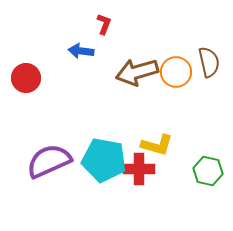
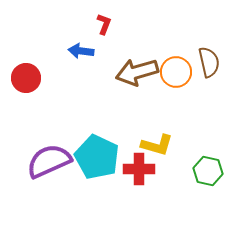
cyan pentagon: moved 7 px left, 3 px up; rotated 15 degrees clockwise
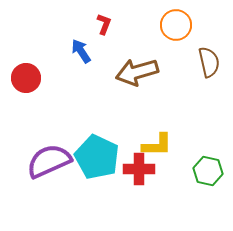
blue arrow: rotated 50 degrees clockwise
orange circle: moved 47 px up
yellow L-shape: rotated 16 degrees counterclockwise
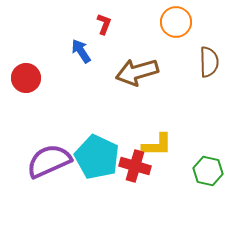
orange circle: moved 3 px up
brown semicircle: rotated 12 degrees clockwise
red cross: moved 4 px left, 3 px up; rotated 16 degrees clockwise
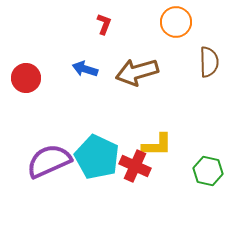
blue arrow: moved 4 px right, 18 px down; rotated 40 degrees counterclockwise
red cross: rotated 8 degrees clockwise
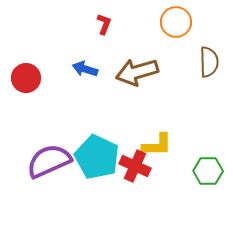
green hexagon: rotated 12 degrees counterclockwise
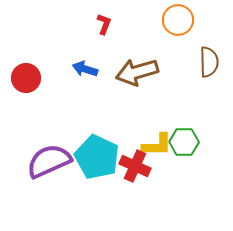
orange circle: moved 2 px right, 2 px up
green hexagon: moved 24 px left, 29 px up
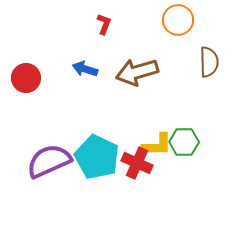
red cross: moved 2 px right, 3 px up
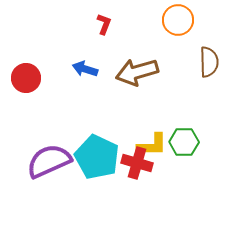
yellow L-shape: moved 5 px left
red cross: rotated 8 degrees counterclockwise
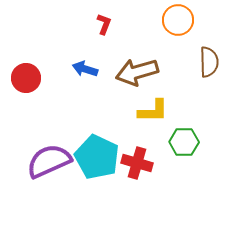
yellow L-shape: moved 1 px right, 34 px up
